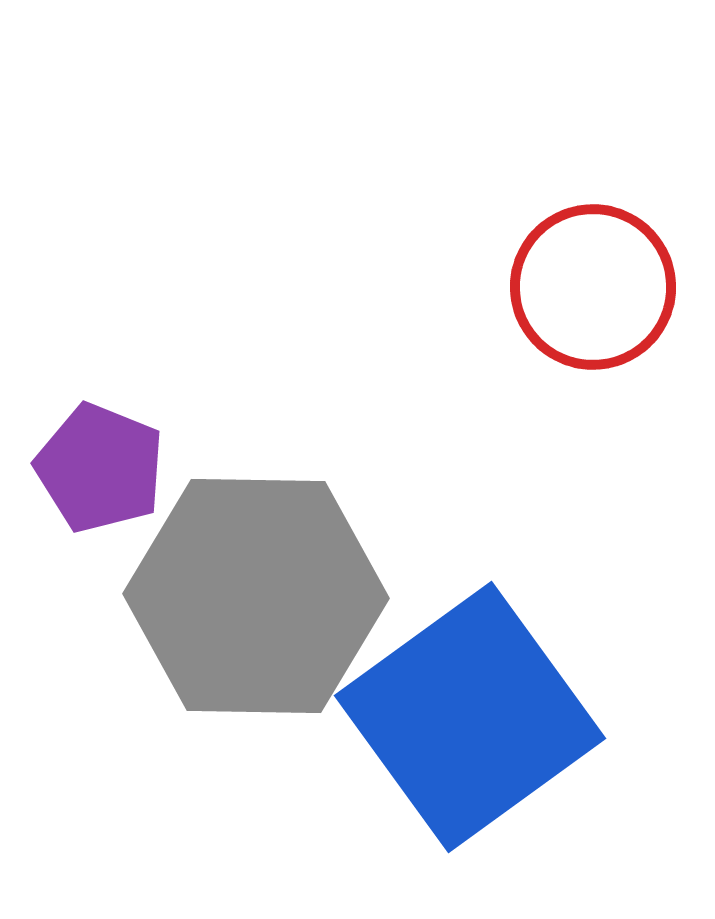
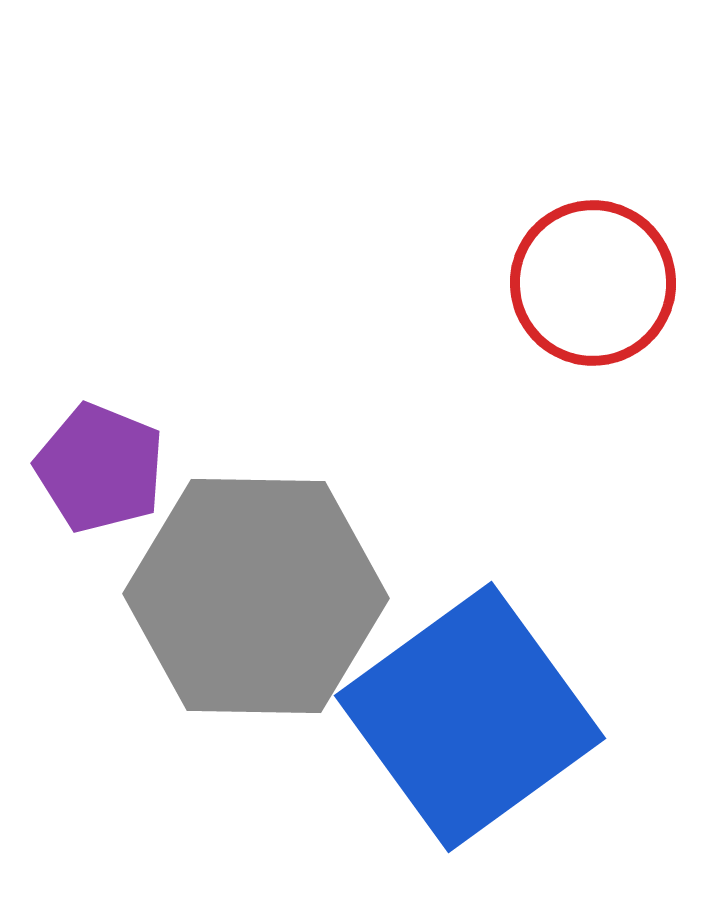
red circle: moved 4 px up
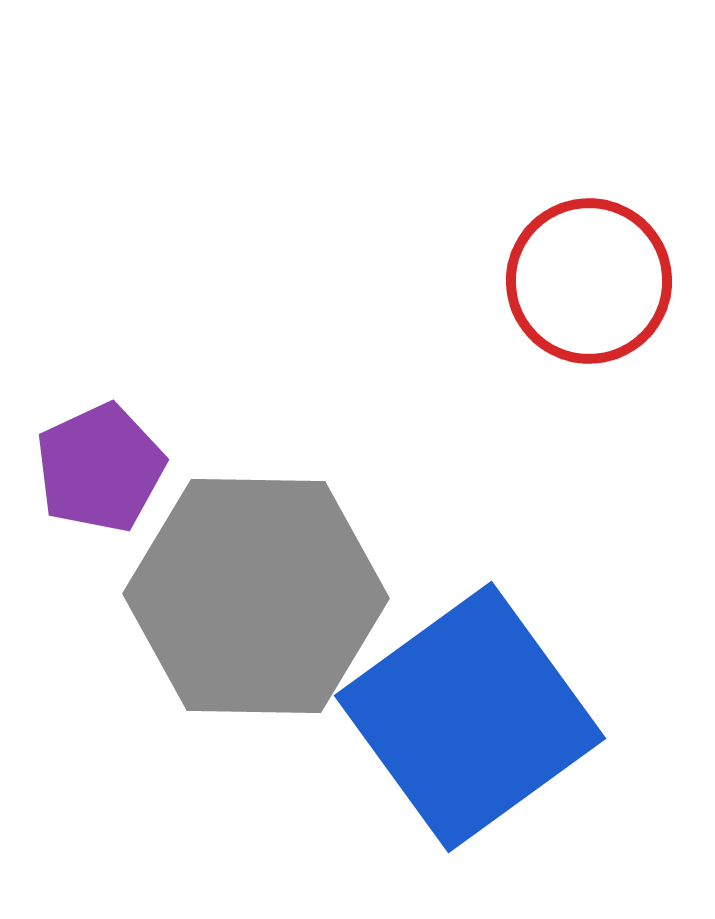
red circle: moved 4 px left, 2 px up
purple pentagon: rotated 25 degrees clockwise
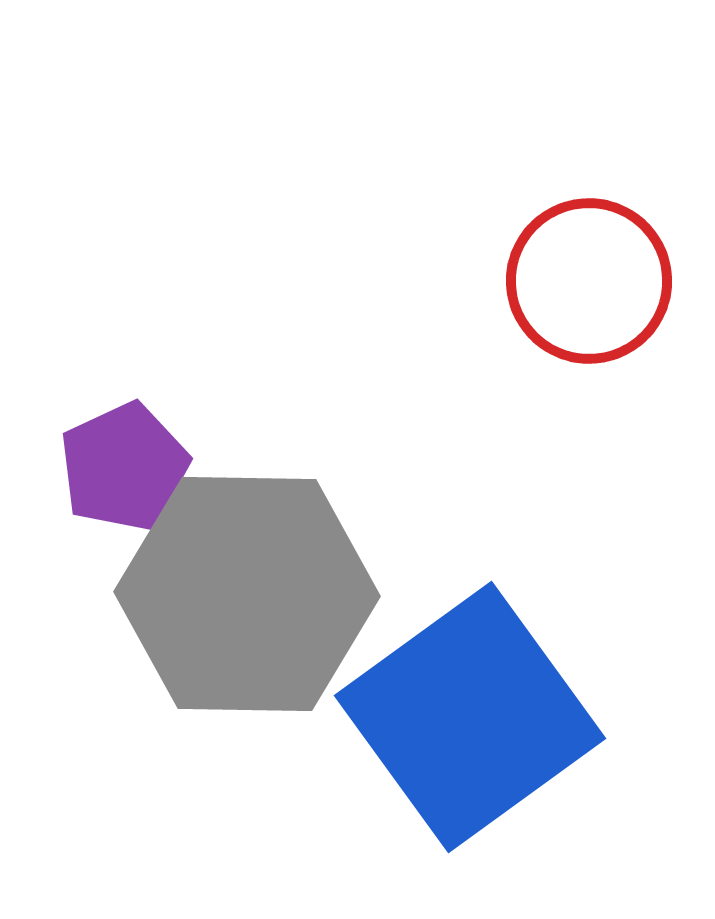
purple pentagon: moved 24 px right, 1 px up
gray hexagon: moved 9 px left, 2 px up
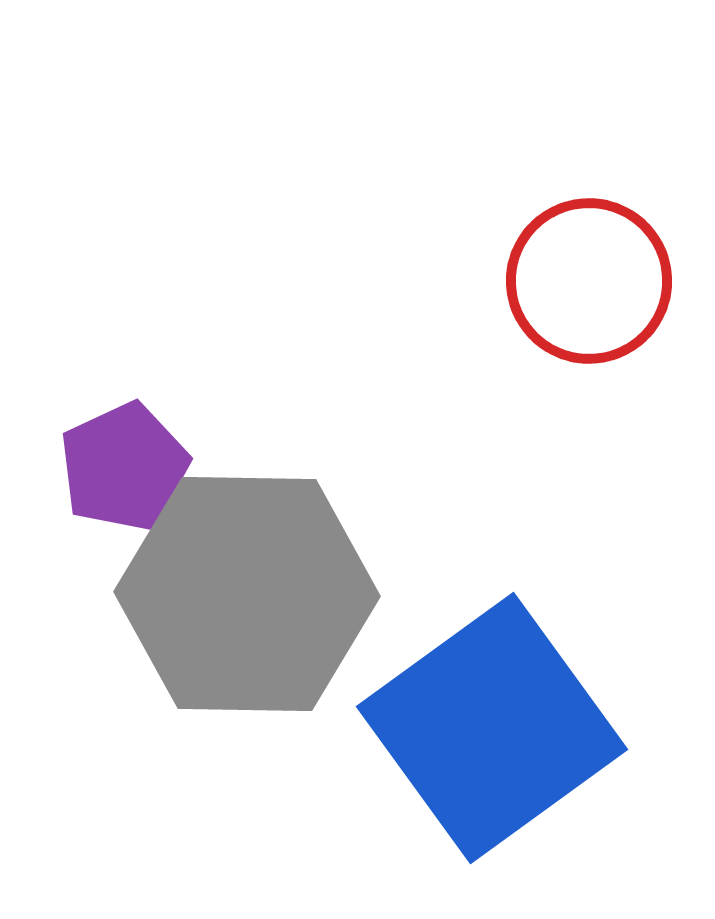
blue square: moved 22 px right, 11 px down
